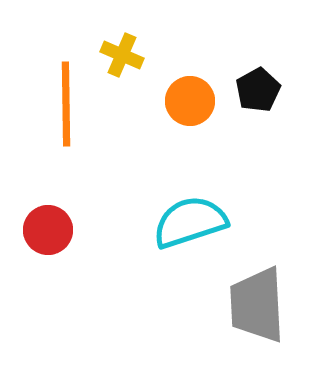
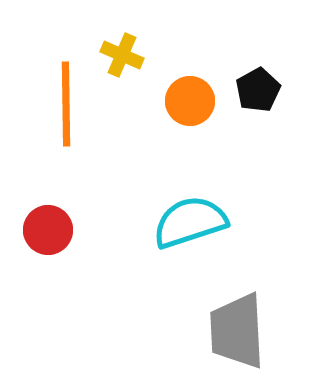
gray trapezoid: moved 20 px left, 26 px down
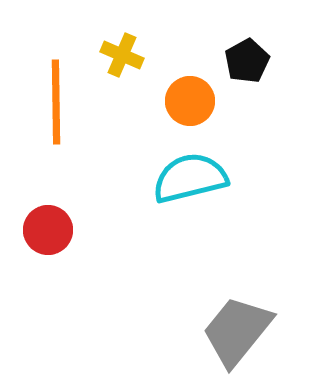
black pentagon: moved 11 px left, 29 px up
orange line: moved 10 px left, 2 px up
cyan semicircle: moved 44 px up; rotated 4 degrees clockwise
gray trapezoid: rotated 42 degrees clockwise
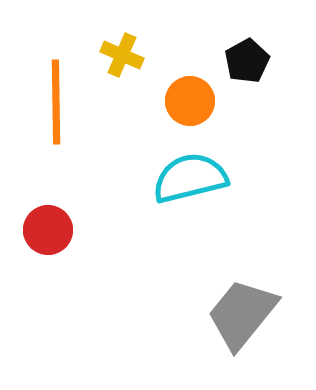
gray trapezoid: moved 5 px right, 17 px up
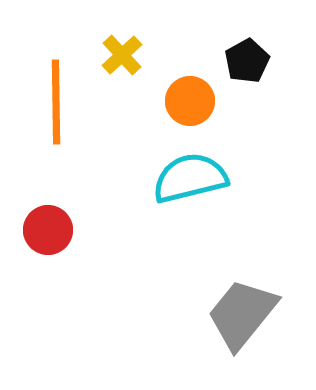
yellow cross: rotated 24 degrees clockwise
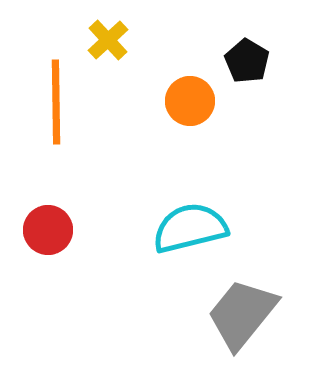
yellow cross: moved 14 px left, 15 px up
black pentagon: rotated 12 degrees counterclockwise
cyan semicircle: moved 50 px down
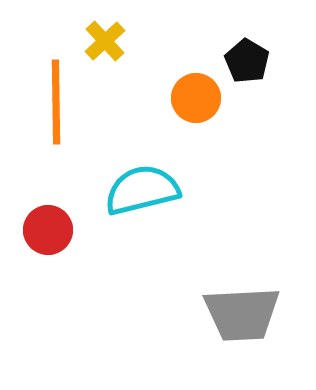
yellow cross: moved 3 px left, 1 px down
orange circle: moved 6 px right, 3 px up
cyan semicircle: moved 48 px left, 38 px up
gray trapezoid: rotated 132 degrees counterclockwise
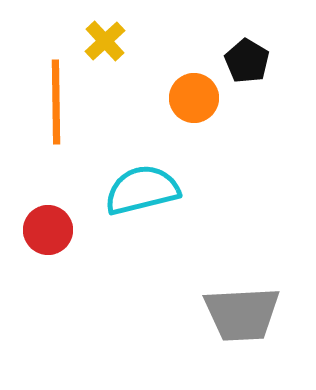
orange circle: moved 2 px left
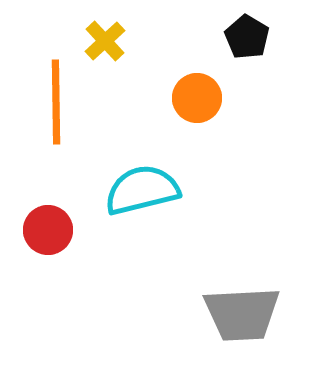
black pentagon: moved 24 px up
orange circle: moved 3 px right
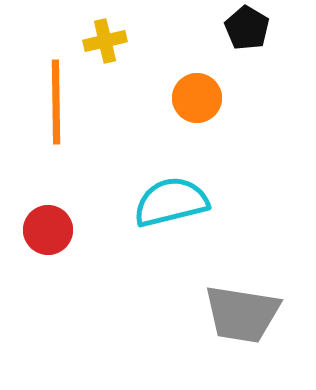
black pentagon: moved 9 px up
yellow cross: rotated 30 degrees clockwise
cyan semicircle: moved 29 px right, 12 px down
gray trapezoid: rotated 12 degrees clockwise
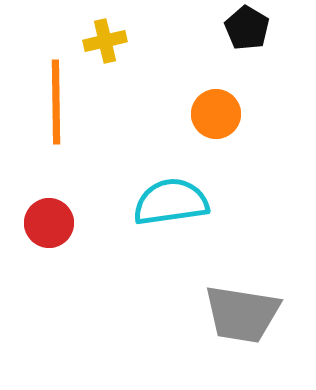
orange circle: moved 19 px right, 16 px down
cyan semicircle: rotated 6 degrees clockwise
red circle: moved 1 px right, 7 px up
